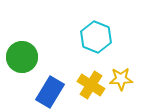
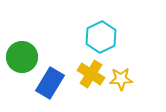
cyan hexagon: moved 5 px right; rotated 12 degrees clockwise
yellow cross: moved 11 px up
blue rectangle: moved 9 px up
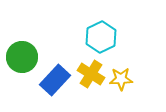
blue rectangle: moved 5 px right, 3 px up; rotated 12 degrees clockwise
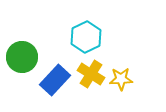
cyan hexagon: moved 15 px left
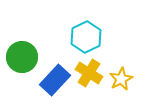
yellow cross: moved 2 px left, 1 px up
yellow star: rotated 25 degrees counterclockwise
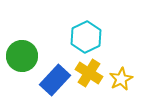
green circle: moved 1 px up
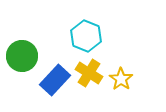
cyan hexagon: moved 1 px up; rotated 12 degrees counterclockwise
yellow star: rotated 10 degrees counterclockwise
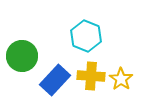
yellow cross: moved 2 px right, 3 px down; rotated 28 degrees counterclockwise
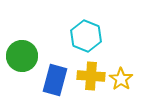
blue rectangle: rotated 28 degrees counterclockwise
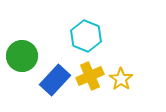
yellow cross: moved 1 px left; rotated 28 degrees counterclockwise
blue rectangle: rotated 28 degrees clockwise
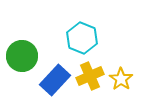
cyan hexagon: moved 4 px left, 2 px down
